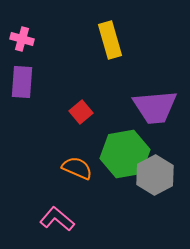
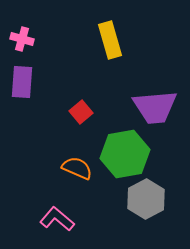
gray hexagon: moved 9 px left, 24 px down
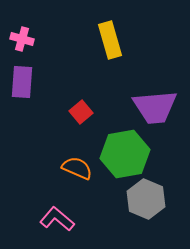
gray hexagon: rotated 9 degrees counterclockwise
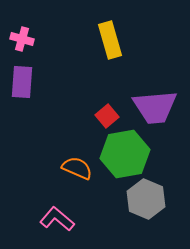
red square: moved 26 px right, 4 px down
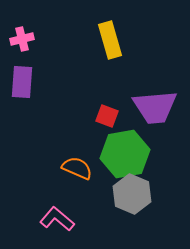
pink cross: rotated 30 degrees counterclockwise
red square: rotated 30 degrees counterclockwise
gray hexagon: moved 14 px left, 5 px up
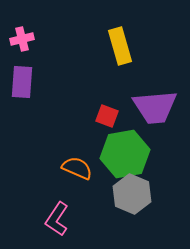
yellow rectangle: moved 10 px right, 6 px down
pink L-shape: rotated 96 degrees counterclockwise
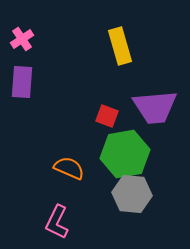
pink cross: rotated 20 degrees counterclockwise
orange semicircle: moved 8 px left
gray hexagon: rotated 18 degrees counterclockwise
pink L-shape: moved 3 px down; rotated 8 degrees counterclockwise
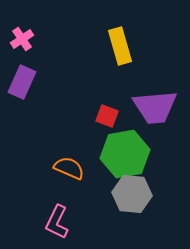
purple rectangle: rotated 20 degrees clockwise
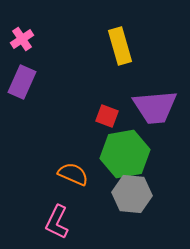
orange semicircle: moved 4 px right, 6 px down
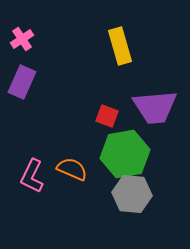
orange semicircle: moved 1 px left, 5 px up
pink L-shape: moved 25 px left, 46 px up
